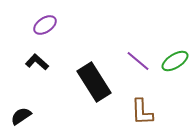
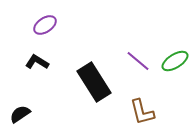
black L-shape: rotated 10 degrees counterclockwise
brown L-shape: rotated 12 degrees counterclockwise
black semicircle: moved 1 px left, 2 px up
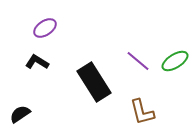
purple ellipse: moved 3 px down
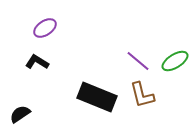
black rectangle: moved 3 px right, 15 px down; rotated 36 degrees counterclockwise
brown L-shape: moved 17 px up
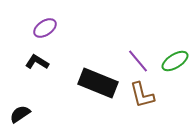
purple line: rotated 10 degrees clockwise
black rectangle: moved 1 px right, 14 px up
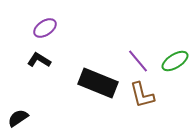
black L-shape: moved 2 px right, 2 px up
black semicircle: moved 2 px left, 4 px down
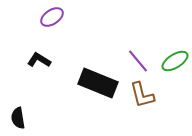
purple ellipse: moved 7 px right, 11 px up
black semicircle: rotated 65 degrees counterclockwise
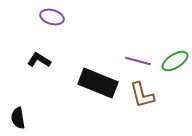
purple ellipse: rotated 50 degrees clockwise
purple line: rotated 35 degrees counterclockwise
